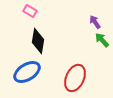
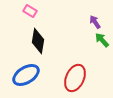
blue ellipse: moved 1 px left, 3 px down
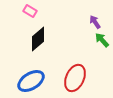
black diamond: moved 2 px up; rotated 40 degrees clockwise
blue ellipse: moved 5 px right, 6 px down
